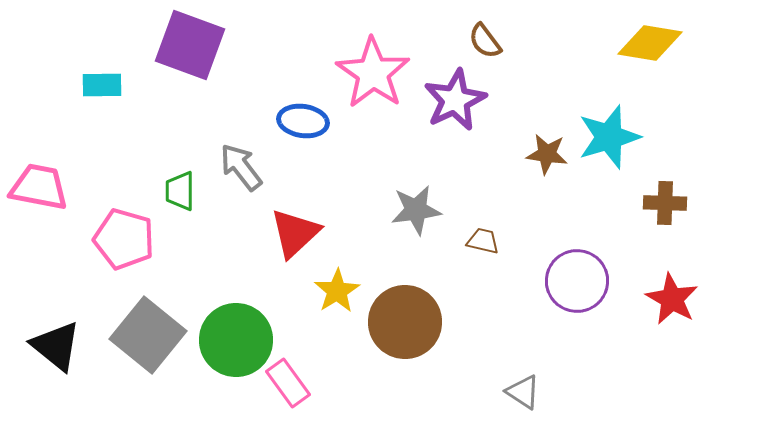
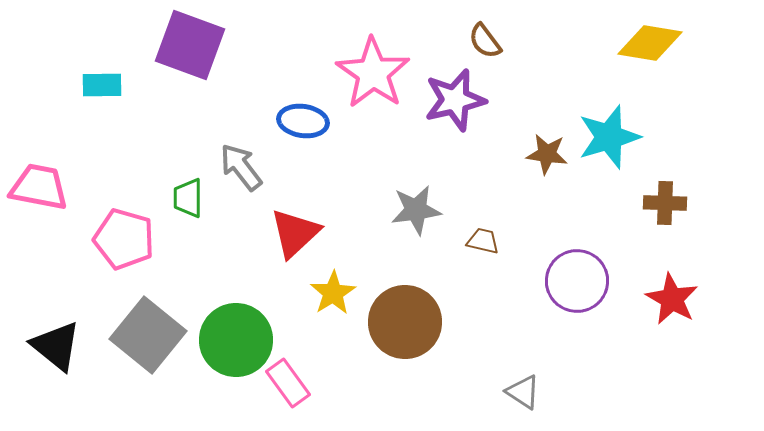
purple star: rotated 12 degrees clockwise
green trapezoid: moved 8 px right, 7 px down
yellow star: moved 4 px left, 2 px down
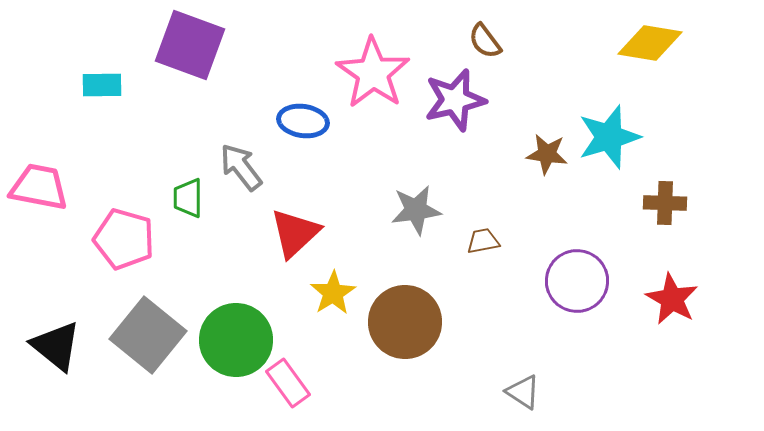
brown trapezoid: rotated 24 degrees counterclockwise
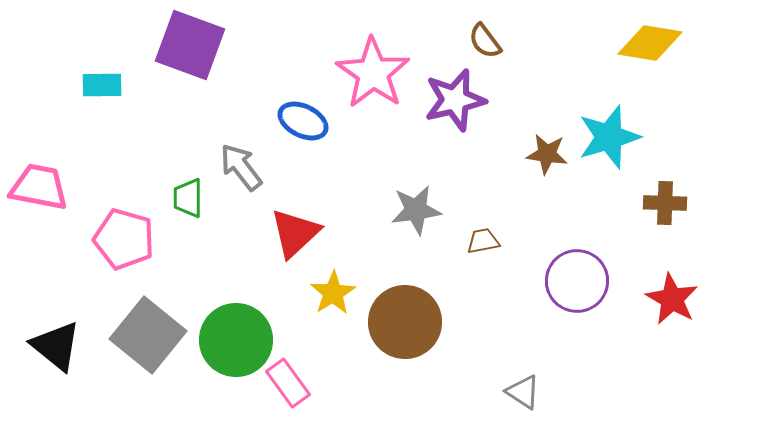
blue ellipse: rotated 18 degrees clockwise
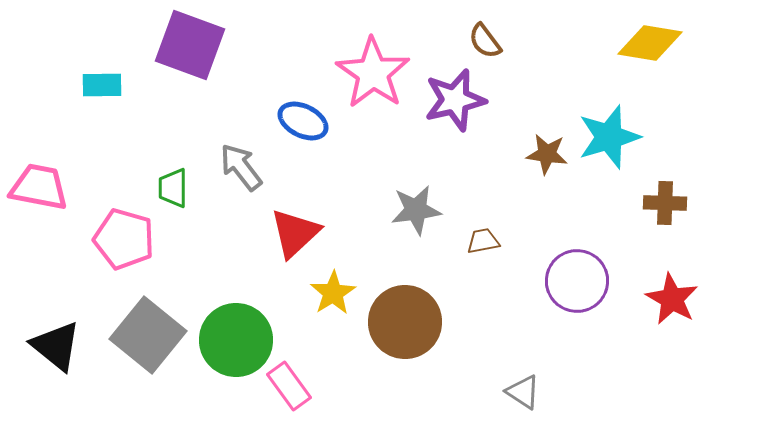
green trapezoid: moved 15 px left, 10 px up
pink rectangle: moved 1 px right, 3 px down
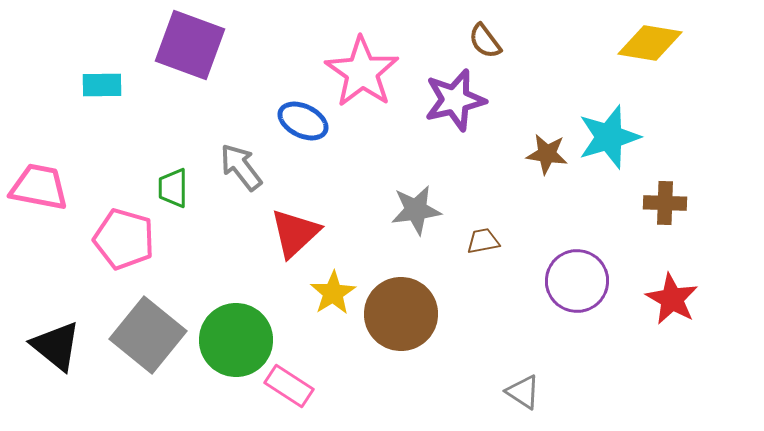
pink star: moved 11 px left, 1 px up
brown circle: moved 4 px left, 8 px up
pink rectangle: rotated 21 degrees counterclockwise
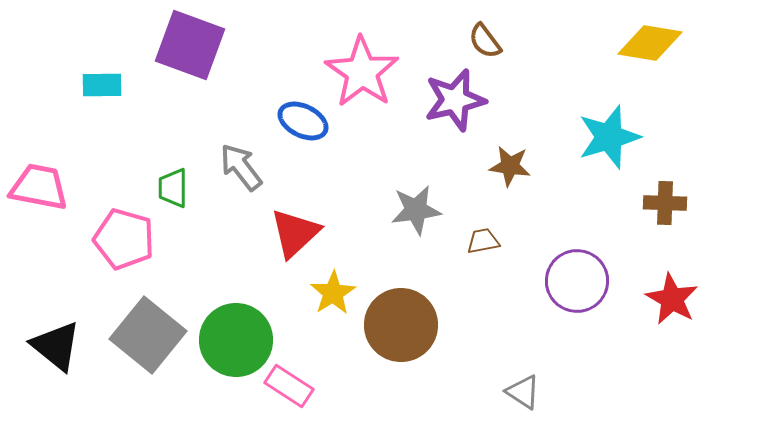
brown star: moved 37 px left, 12 px down
brown circle: moved 11 px down
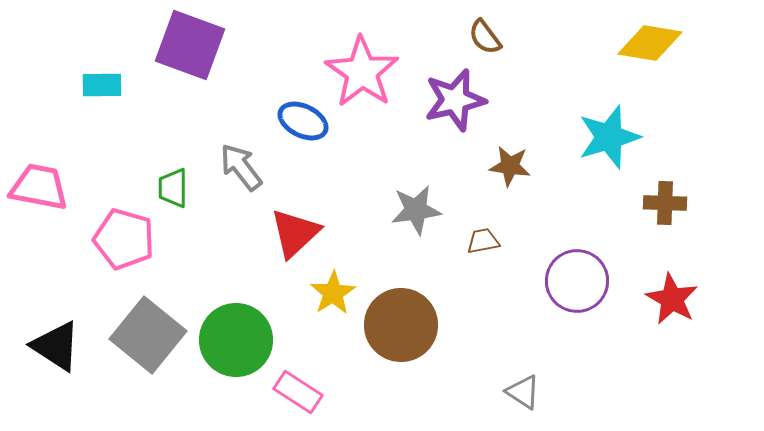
brown semicircle: moved 4 px up
black triangle: rotated 6 degrees counterclockwise
pink rectangle: moved 9 px right, 6 px down
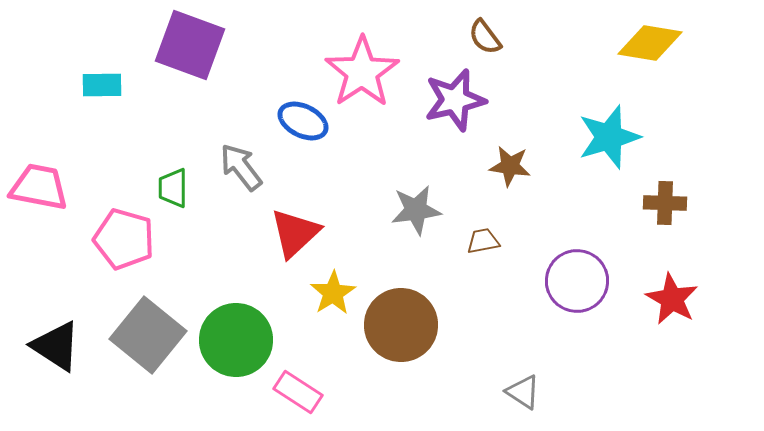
pink star: rotated 4 degrees clockwise
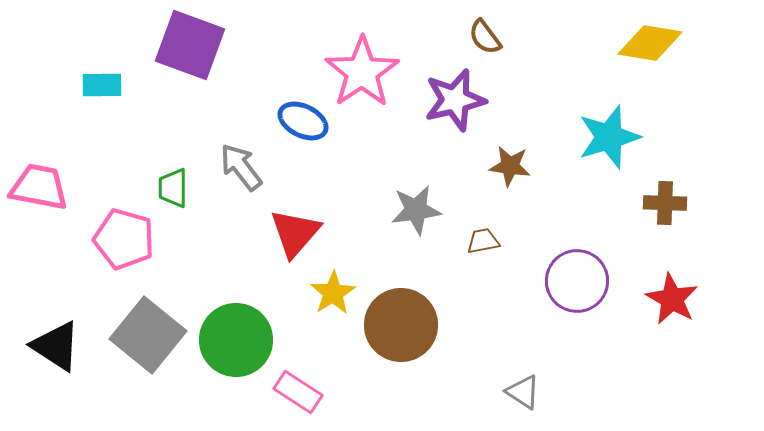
red triangle: rotated 6 degrees counterclockwise
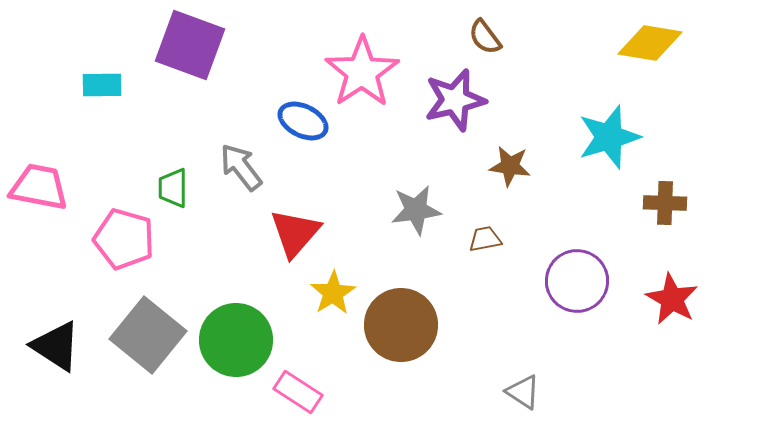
brown trapezoid: moved 2 px right, 2 px up
